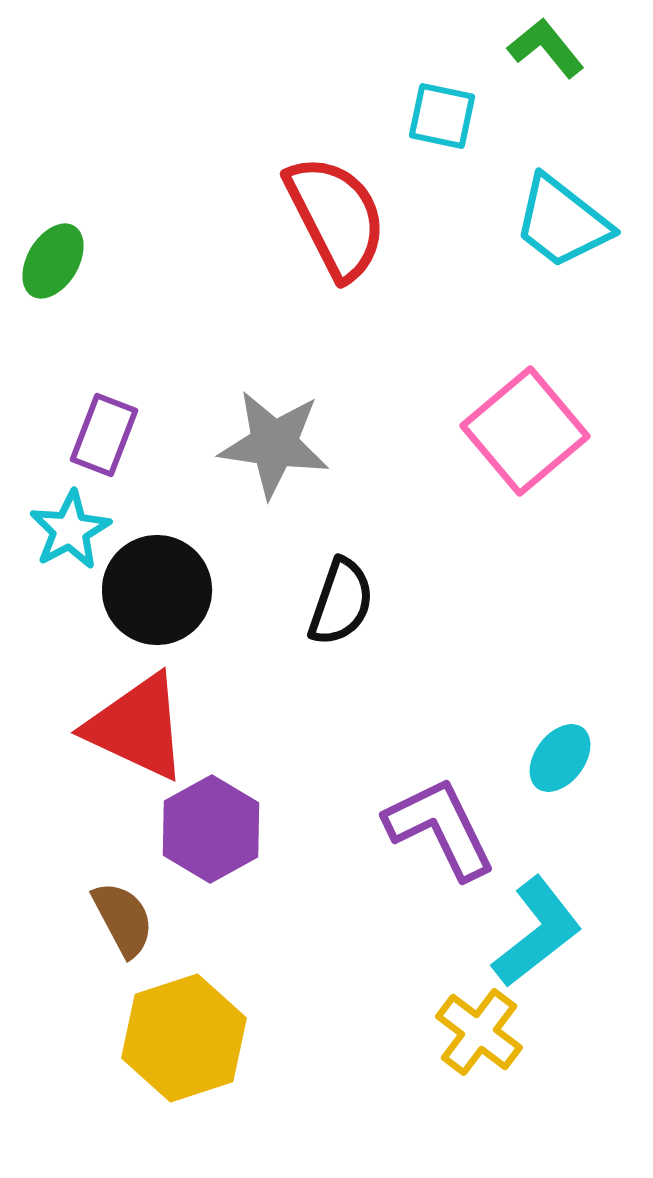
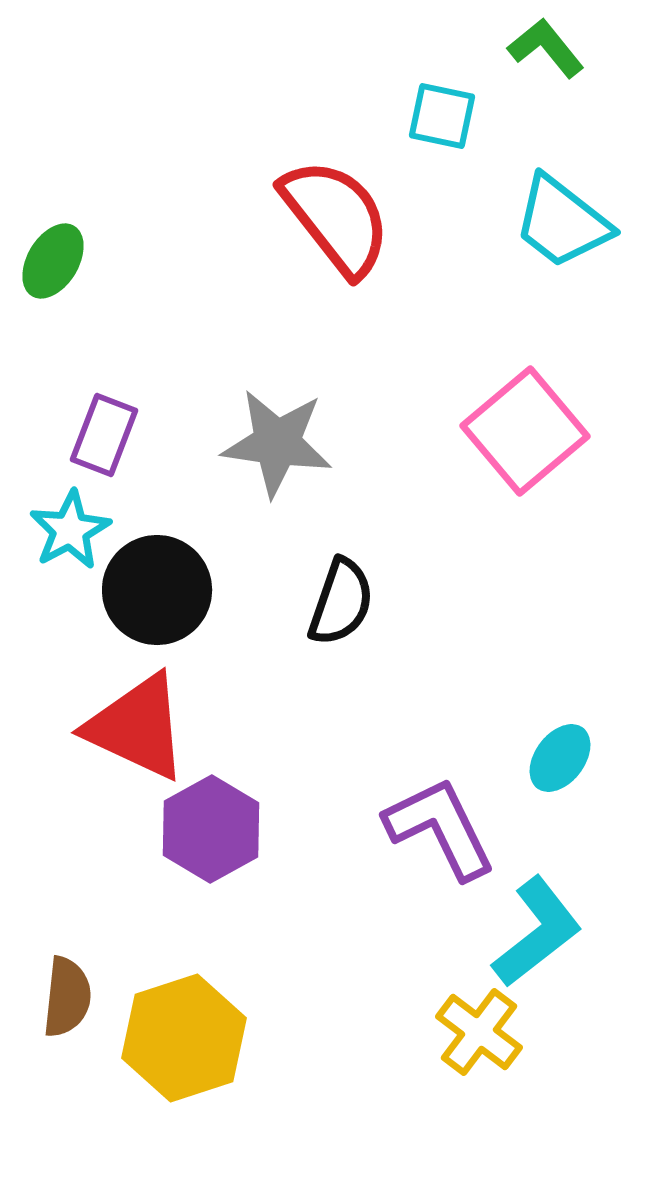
red semicircle: rotated 11 degrees counterclockwise
gray star: moved 3 px right, 1 px up
brown semicircle: moved 56 px left, 78 px down; rotated 34 degrees clockwise
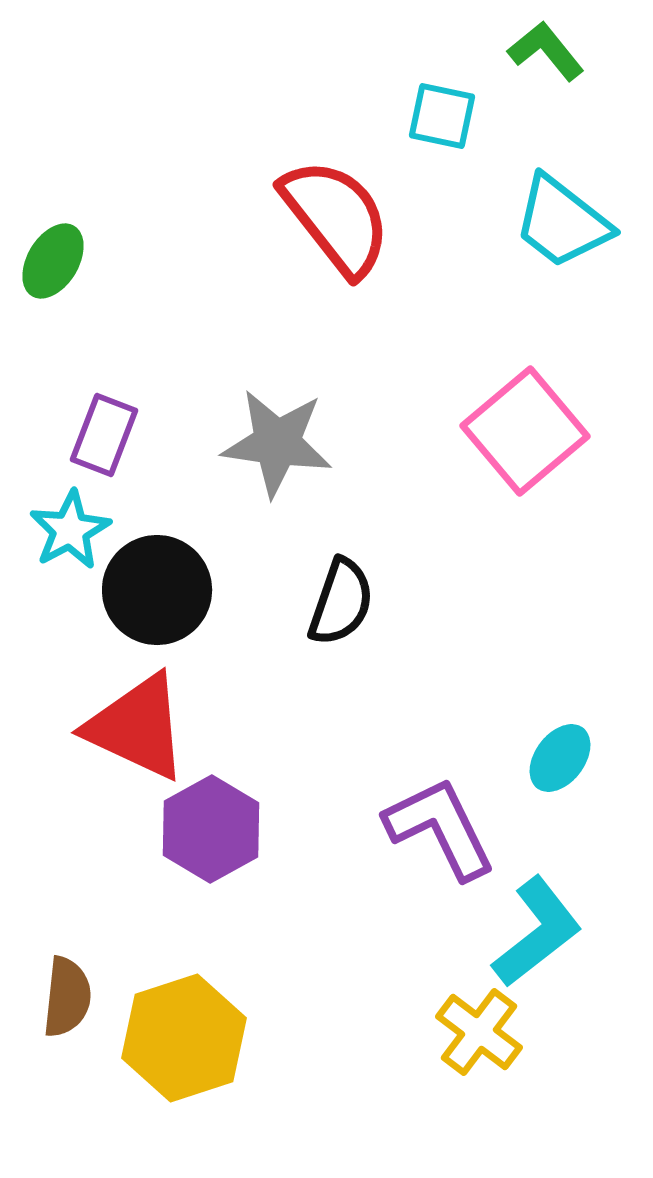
green L-shape: moved 3 px down
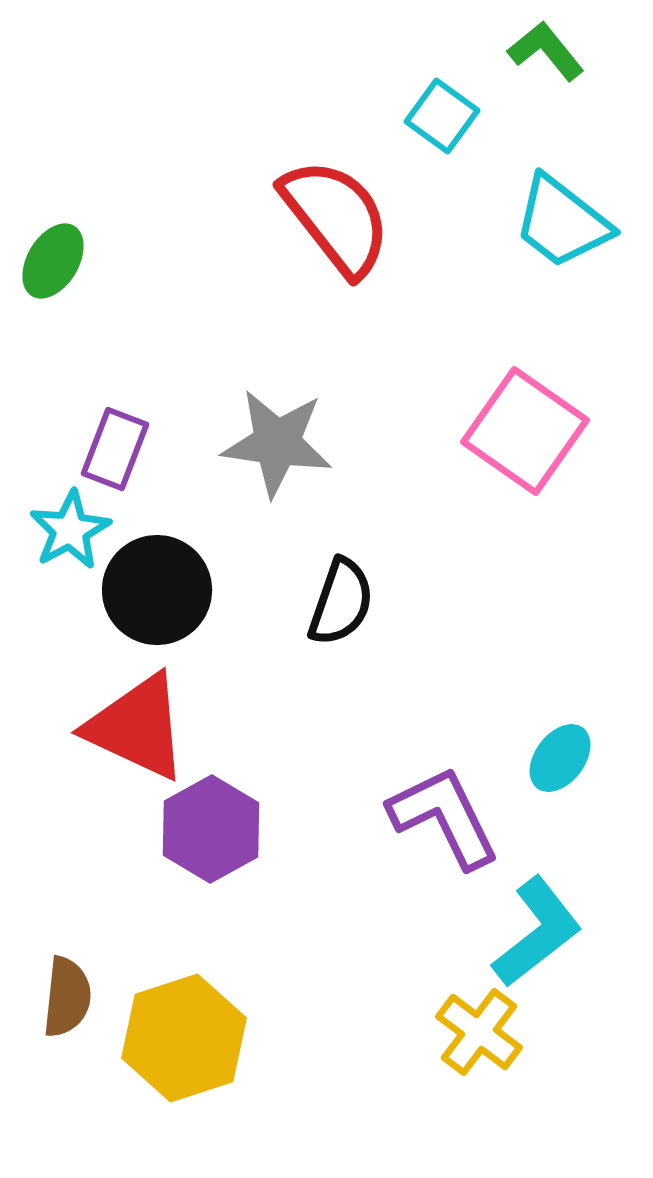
cyan square: rotated 24 degrees clockwise
pink square: rotated 15 degrees counterclockwise
purple rectangle: moved 11 px right, 14 px down
purple L-shape: moved 4 px right, 11 px up
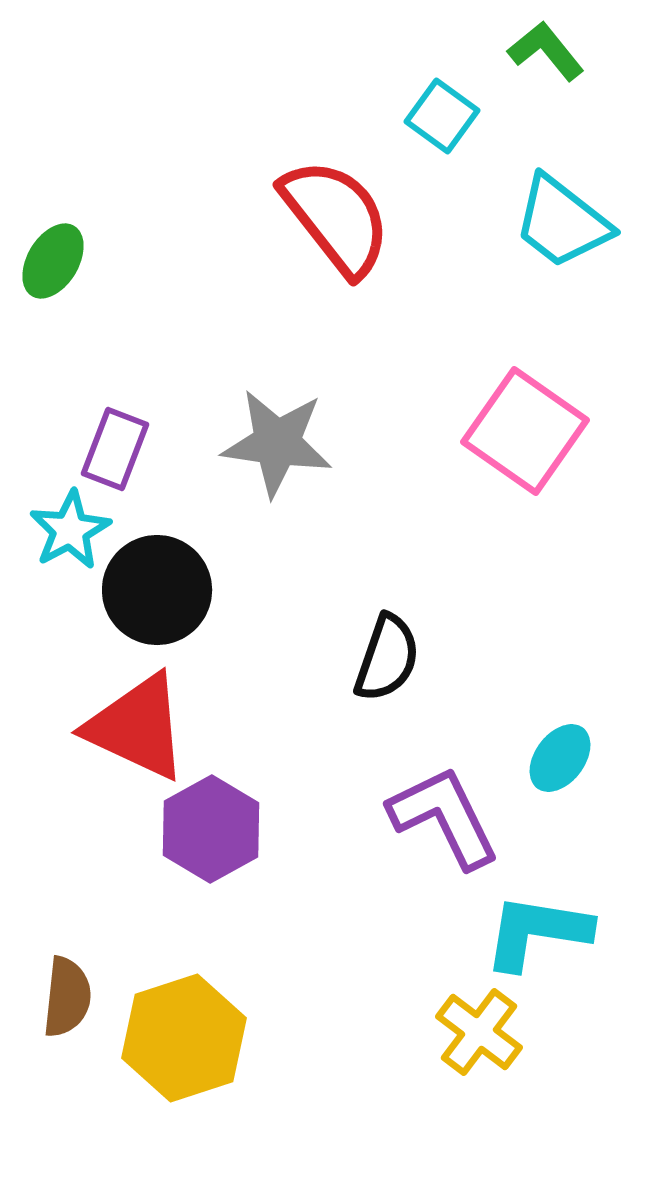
black semicircle: moved 46 px right, 56 px down
cyan L-shape: rotated 133 degrees counterclockwise
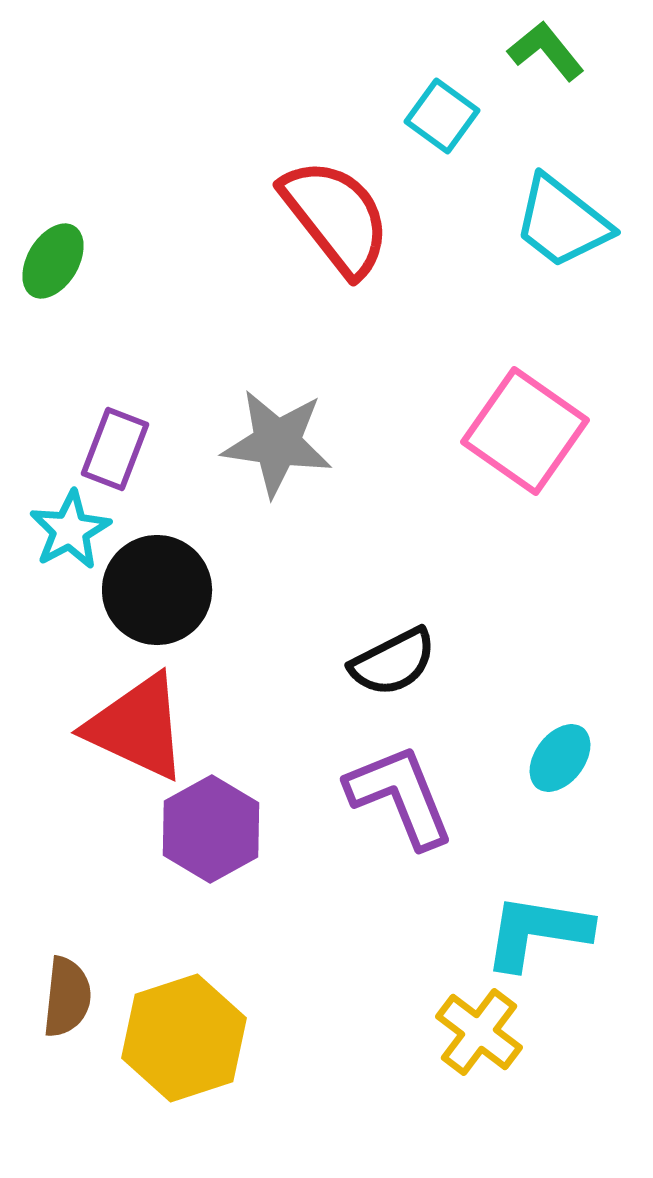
black semicircle: moved 6 px right, 4 px down; rotated 44 degrees clockwise
purple L-shape: moved 44 px left, 21 px up; rotated 4 degrees clockwise
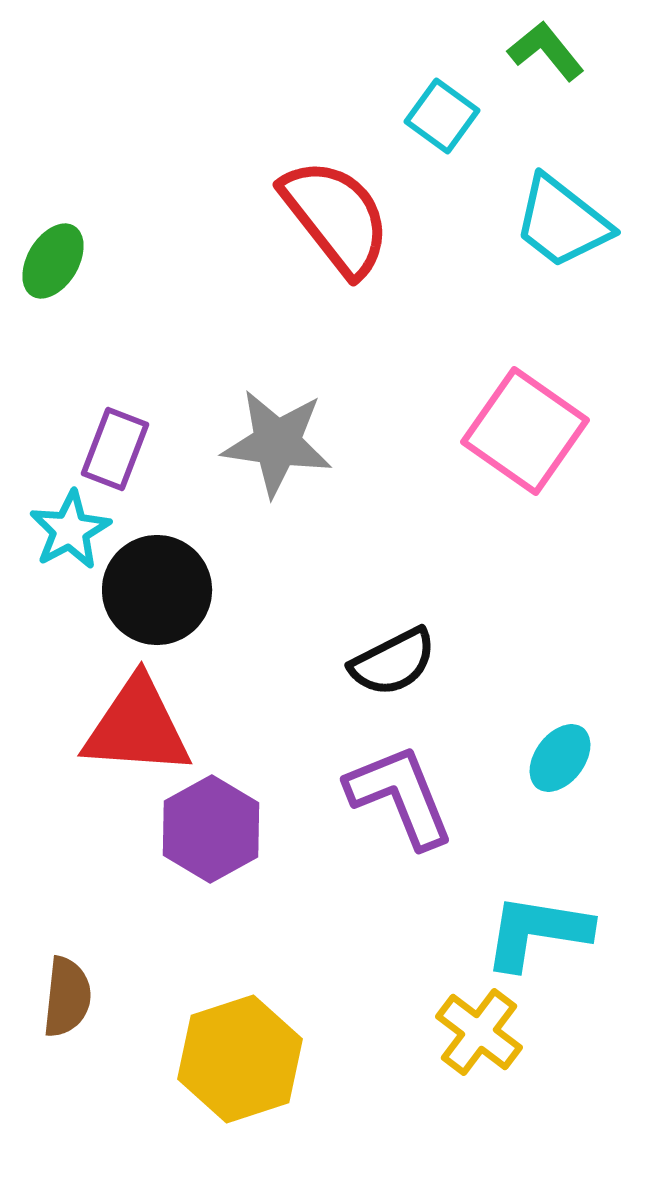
red triangle: rotated 21 degrees counterclockwise
yellow hexagon: moved 56 px right, 21 px down
